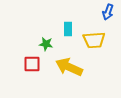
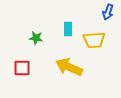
green star: moved 10 px left, 6 px up
red square: moved 10 px left, 4 px down
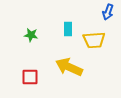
green star: moved 5 px left, 3 px up
red square: moved 8 px right, 9 px down
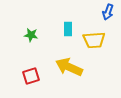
red square: moved 1 px right, 1 px up; rotated 18 degrees counterclockwise
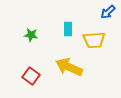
blue arrow: rotated 28 degrees clockwise
red square: rotated 36 degrees counterclockwise
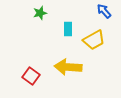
blue arrow: moved 4 px left, 1 px up; rotated 91 degrees clockwise
green star: moved 9 px right, 22 px up; rotated 24 degrees counterclockwise
yellow trapezoid: rotated 25 degrees counterclockwise
yellow arrow: moved 1 px left; rotated 20 degrees counterclockwise
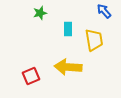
yellow trapezoid: rotated 70 degrees counterclockwise
red square: rotated 30 degrees clockwise
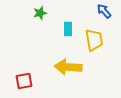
red square: moved 7 px left, 5 px down; rotated 12 degrees clockwise
